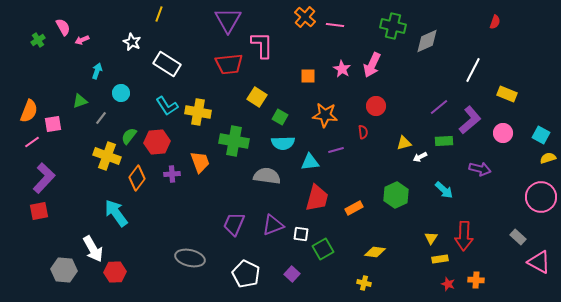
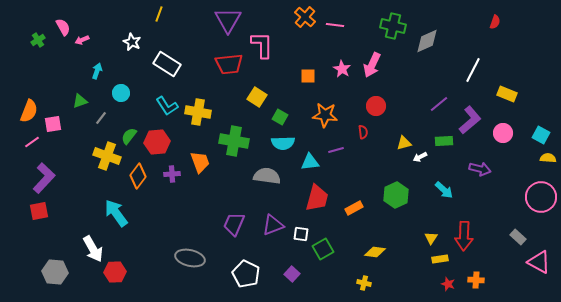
purple line at (439, 107): moved 3 px up
yellow semicircle at (548, 158): rotated 21 degrees clockwise
orange diamond at (137, 178): moved 1 px right, 2 px up
gray hexagon at (64, 270): moved 9 px left, 2 px down
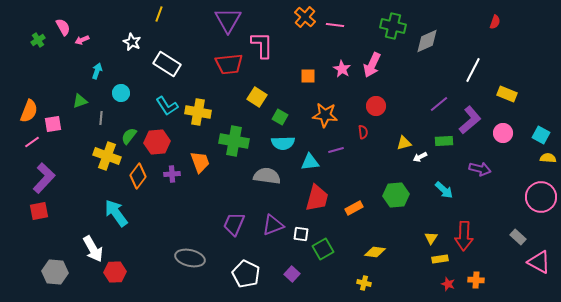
gray line at (101, 118): rotated 32 degrees counterclockwise
green hexagon at (396, 195): rotated 20 degrees clockwise
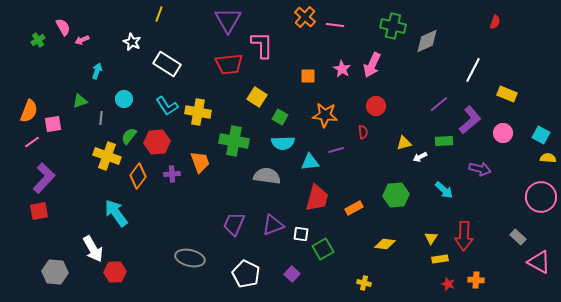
cyan circle at (121, 93): moved 3 px right, 6 px down
yellow diamond at (375, 252): moved 10 px right, 8 px up
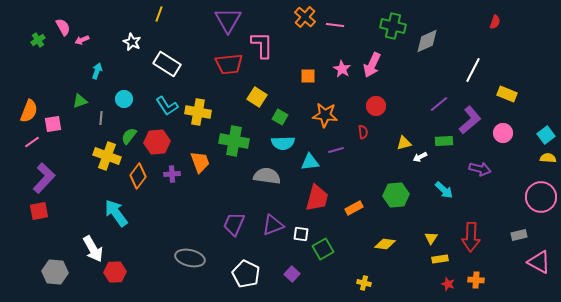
cyan square at (541, 135): moved 5 px right; rotated 24 degrees clockwise
red arrow at (464, 236): moved 7 px right, 1 px down
gray rectangle at (518, 237): moved 1 px right, 2 px up; rotated 56 degrees counterclockwise
